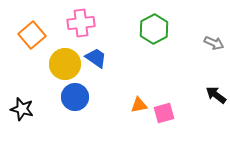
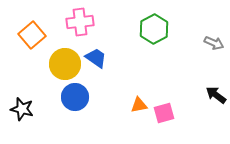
pink cross: moved 1 px left, 1 px up
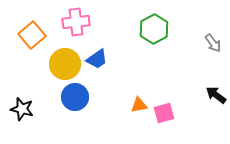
pink cross: moved 4 px left
gray arrow: moved 1 px left; rotated 30 degrees clockwise
blue trapezoid: moved 1 px right, 1 px down; rotated 110 degrees clockwise
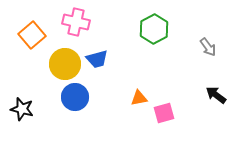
pink cross: rotated 20 degrees clockwise
gray arrow: moved 5 px left, 4 px down
blue trapezoid: rotated 20 degrees clockwise
orange triangle: moved 7 px up
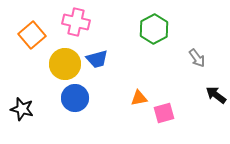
gray arrow: moved 11 px left, 11 px down
blue circle: moved 1 px down
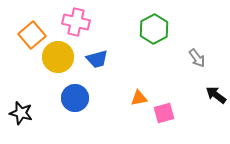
yellow circle: moved 7 px left, 7 px up
black star: moved 1 px left, 4 px down
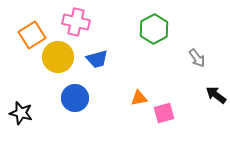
orange square: rotated 8 degrees clockwise
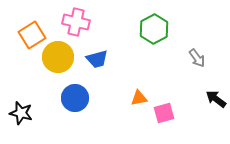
black arrow: moved 4 px down
